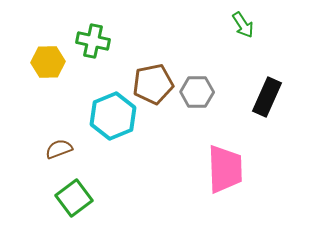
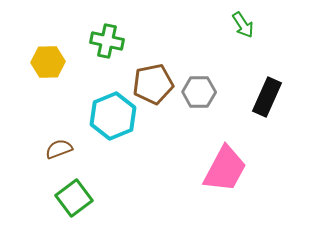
green cross: moved 14 px right
gray hexagon: moved 2 px right
pink trapezoid: rotated 30 degrees clockwise
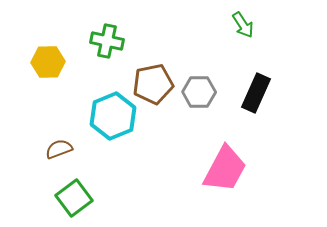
black rectangle: moved 11 px left, 4 px up
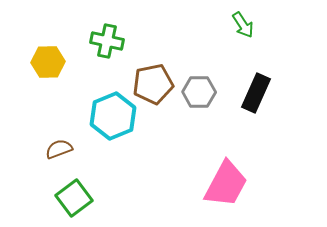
pink trapezoid: moved 1 px right, 15 px down
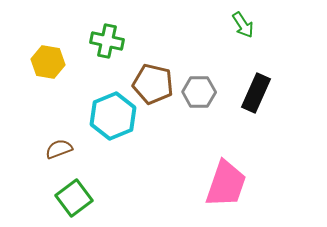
yellow hexagon: rotated 12 degrees clockwise
brown pentagon: rotated 24 degrees clockwise
pink trapezoid: rotated 9 degrees counterclockwise
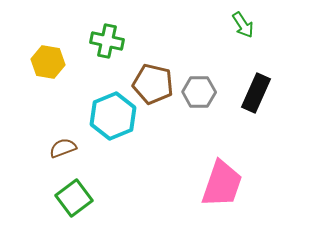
brown semicircle: moved 4 px right, 1 px up
pink trapezoid: moved 4 px left
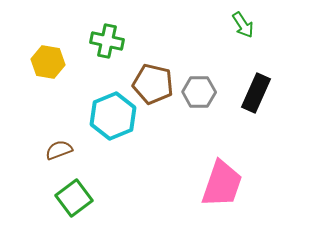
brown semicircle: moved 4 px left, 2 px down
